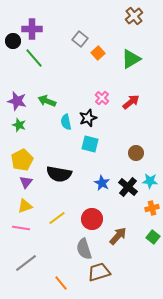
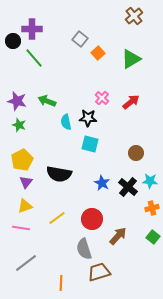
black star: rotated 24 degrees clockwise
orange line: rotated 42 degrees clockwise
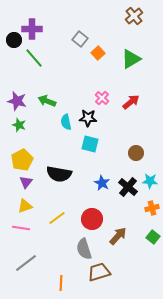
black circle: moved 1 px right, 1 px up
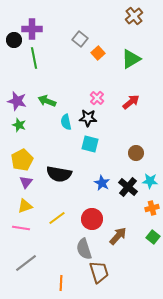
green line: rotated 30 degrees clockwise
pink cross: moved 5 px left
brown trapezoid: rotated 90 degrees clockwise
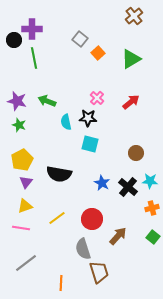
gray semicircle: moved 1 px left
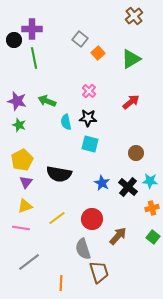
pink cross: moved 8 px left, 7 px up
gray line: moved 3 px right, 1 px up
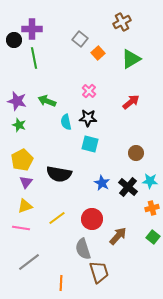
brown cross: moved 12 px left, 6 px down; rotated 12 degrees clockwise
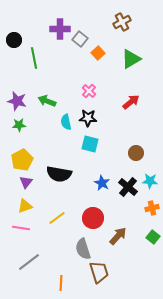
purple cross: moved 28 px right
green star: rotated 24 degrees counterclockwise
red circle: moved 1 px right, 1 px up
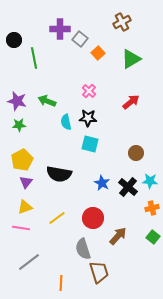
yellow triangle: moved 1 px down
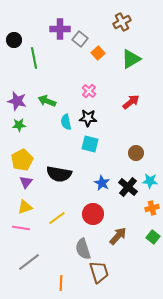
red circle: moved 4 px up
